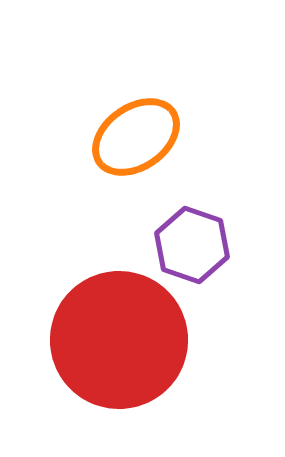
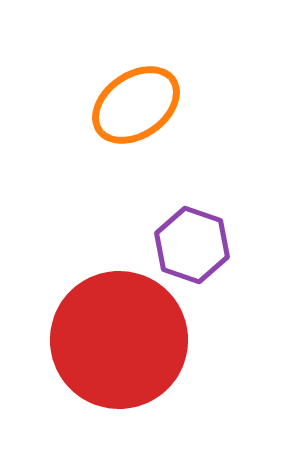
orange ellipse: moved 32 px up
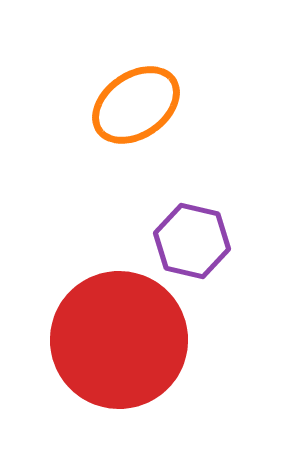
purple hexagon: moved 4 px up; rotated 6 degrees counterclockwise
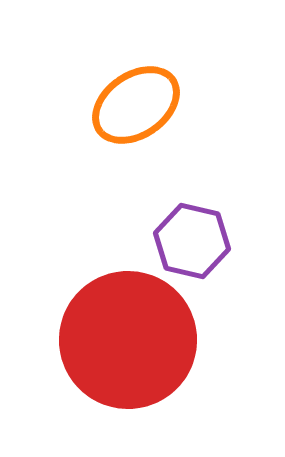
red circle: moved 9 px right
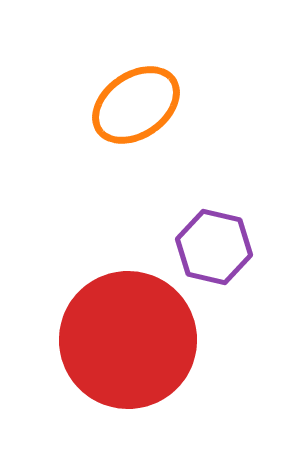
purple hexagon: moved 22 px right, 6 px down
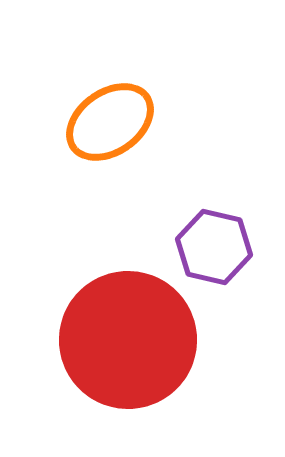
orange ellipse: moved 26 px left, 17 px down
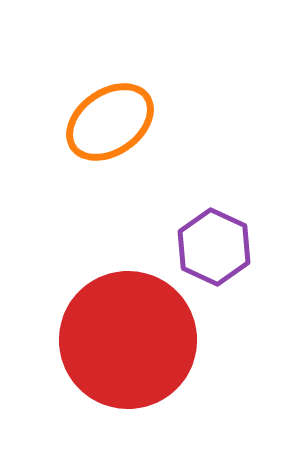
purple hexagon: rotated 12 degrees clockwise
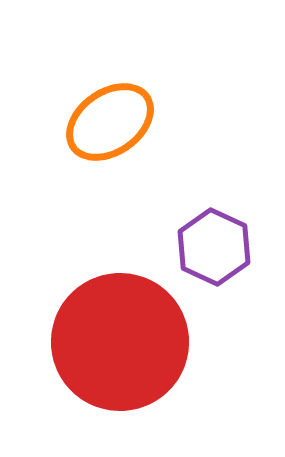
red circle: moved 8 px left, 2 px down
